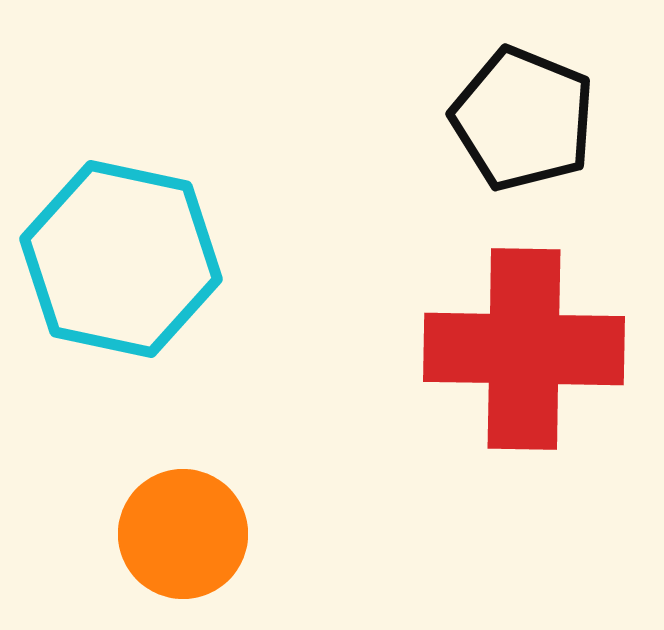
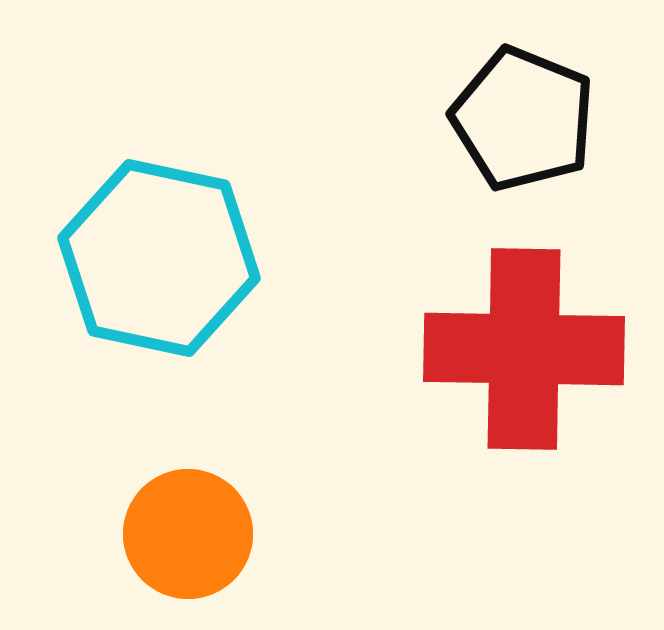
cyan hexagon: moved 38 px right, 1 px up
orange circle: moved 5 px right
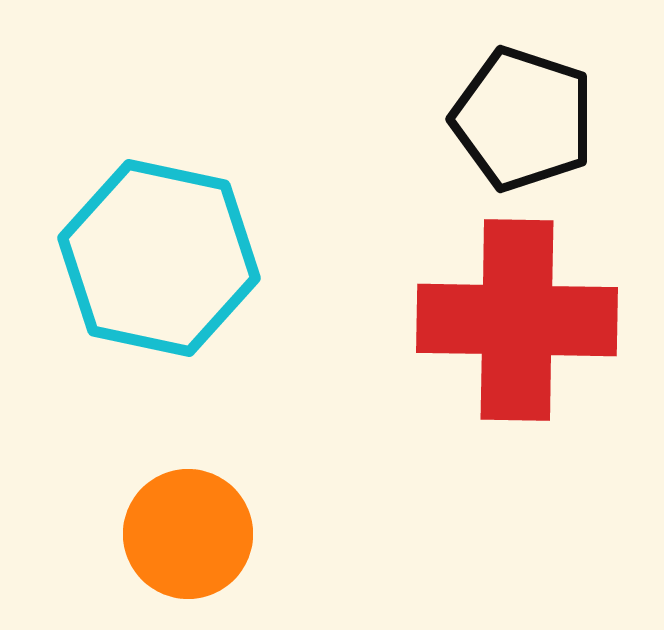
black pentagon: rotated 4 degrees counterclockwise
red cross: moved 7 px left, 29 px up
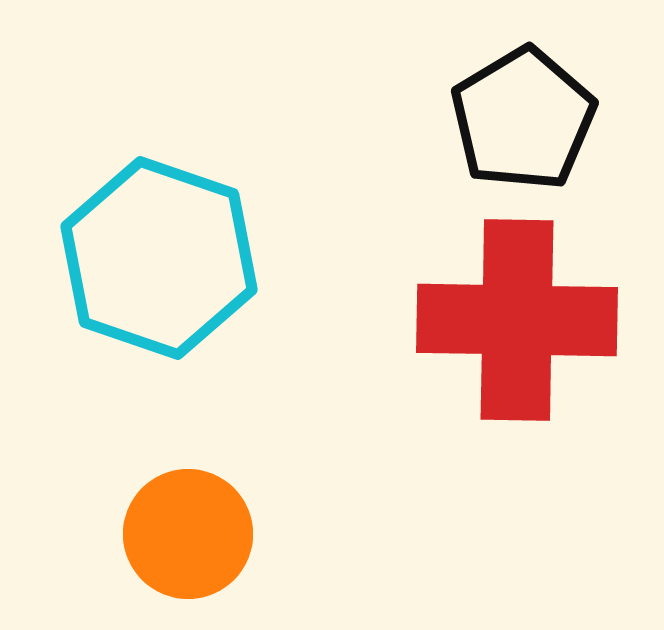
black pentagon: rotated 23 degrees clockwise
cyan hexagon: rotated 7 degrees clockwise
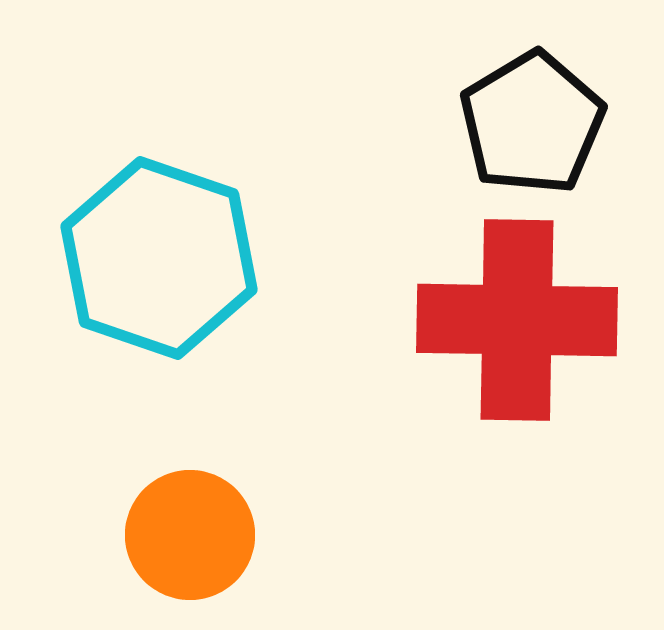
black pentagon: moved 9 px right, 4 px down
orange circle: moved 2 px right, 1 px down
